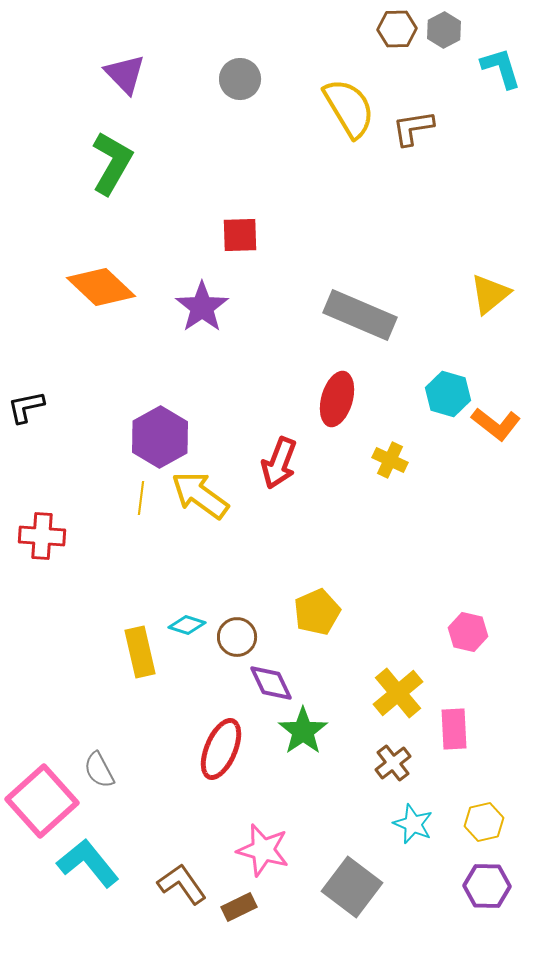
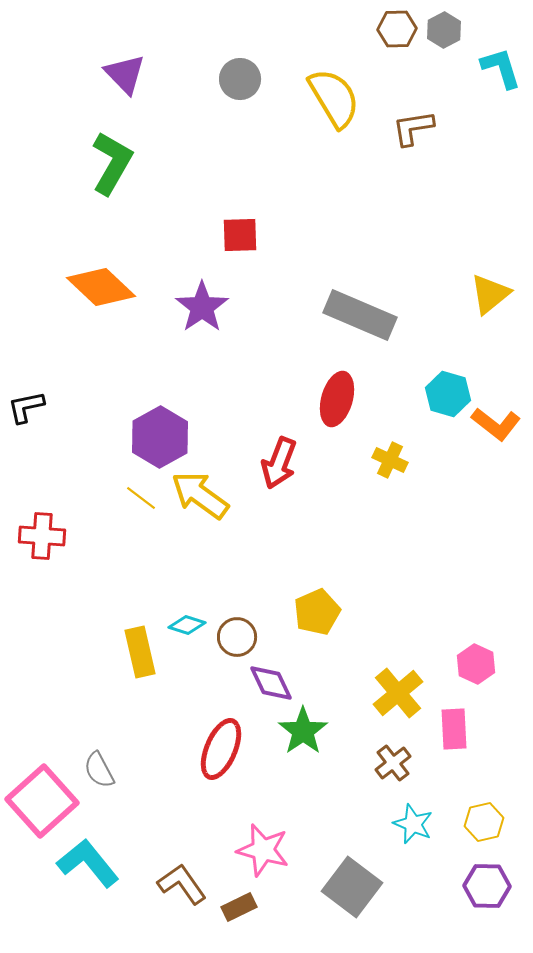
yellow semicircle at (349, 108): moved 15 px left, 10 px up
yellow line at (141, 498): rotated 60 degrees counterclockwise
pink hexagon at (468, 632): moved 8 px right, 32 px down; rotated 12 degrees clockwise
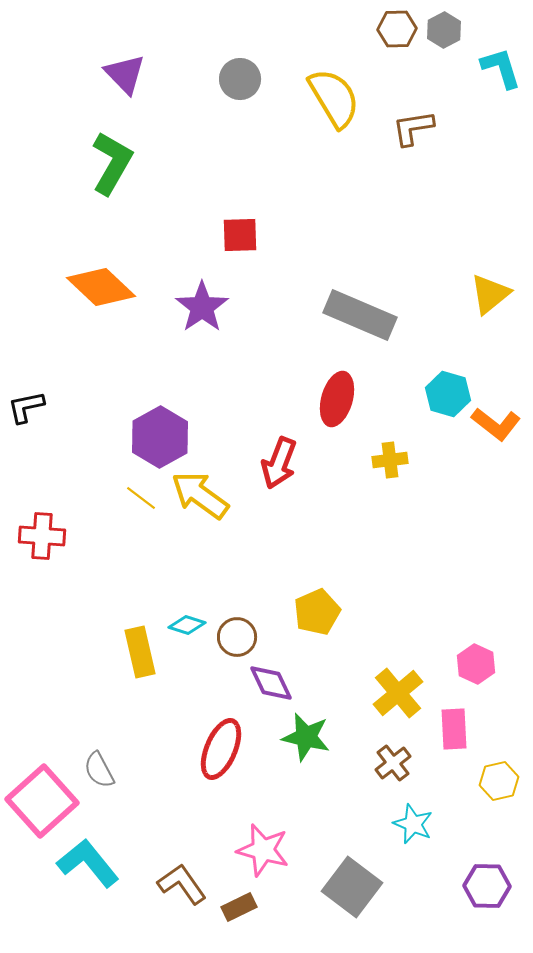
yellow cross at (390, 460): rotated 32 degrees counterclockwise
green star at (303, 731): moved 3 px right, 6 px down; rotated 24 degrees counterclockwise
yellow hexagon at (484, 822): moved 15 px right, 41 px up
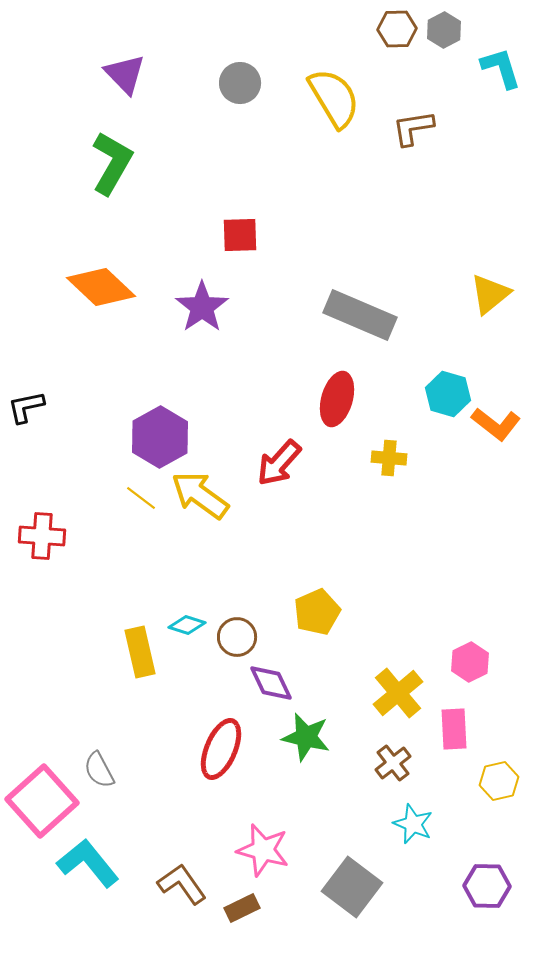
gray circle at (240, 79): moved 4 px down
yellow cross at (390, 460): moved 1 px left, 2 px up; rotated 12 degrees clockwise
red arrow at (279, 463): rotated 21 degrees clockwise
pink hexagon at (476, 664): moved 6 px left, 2 px up; rotated 9 degrees clockwise
brown rectangle at (239, 907): moved 3 px right, 1 px down
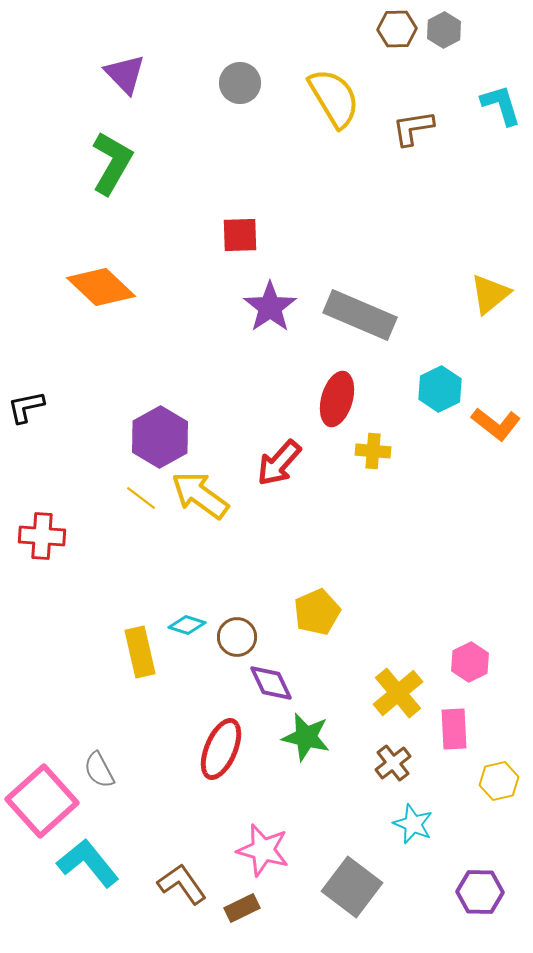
cyan L-shape at (501, 68): moved 37 px down
purple star at (202, 307): moved 68 px right
cyan hexagon at (448, 394): moved 8 px left, 5 px up; rotated 18 degrees clockwise
yellow cross at (389, 458): moved 16 px left, 7 px up
purple hexagon at (487, 886): moved 7 px left, 6 px down
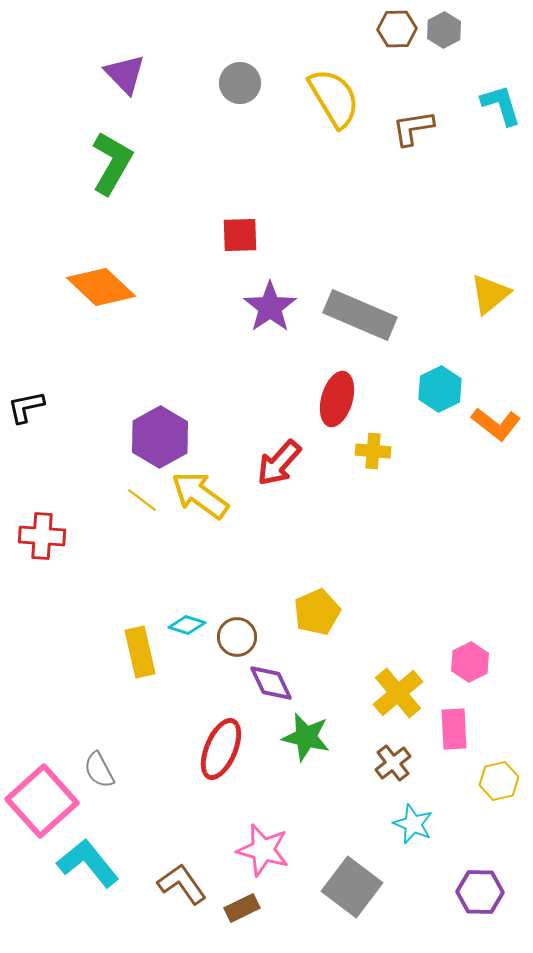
yellow line at (141, 498): moved 1 px right, 2 px down
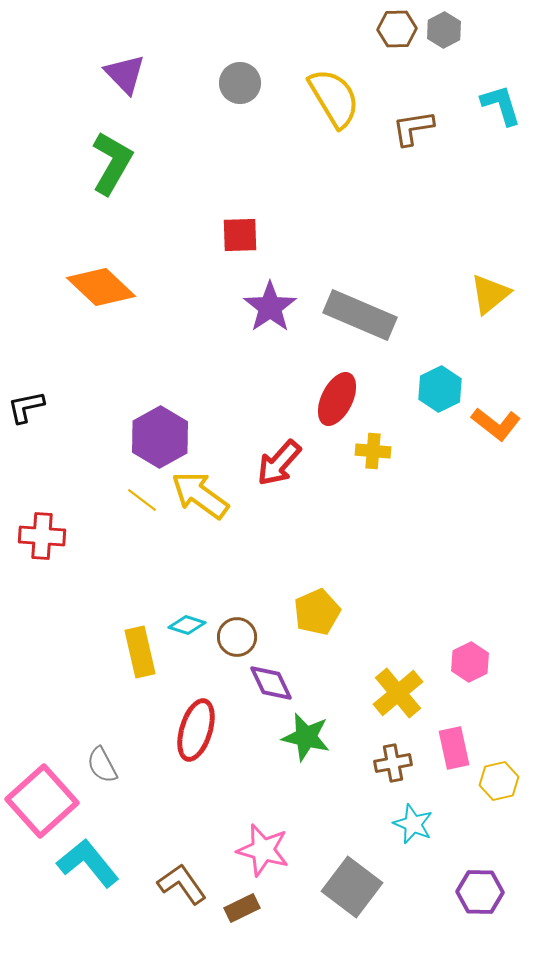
red ellipse at (337, 399): rotated 10 degrees clockwise
pink rectangle at (454, 729): moved 19 px down; rotated 9 degrees counterclockwise
red ellipse at (221, 749): moved 25 px left, 19 px up; rotated 6 degrees counterclockwise
brown cross at (393, 763): rotated 27 degrees clockwise
gray semicircle at (99, 770): moved 3 px right, 5 px up
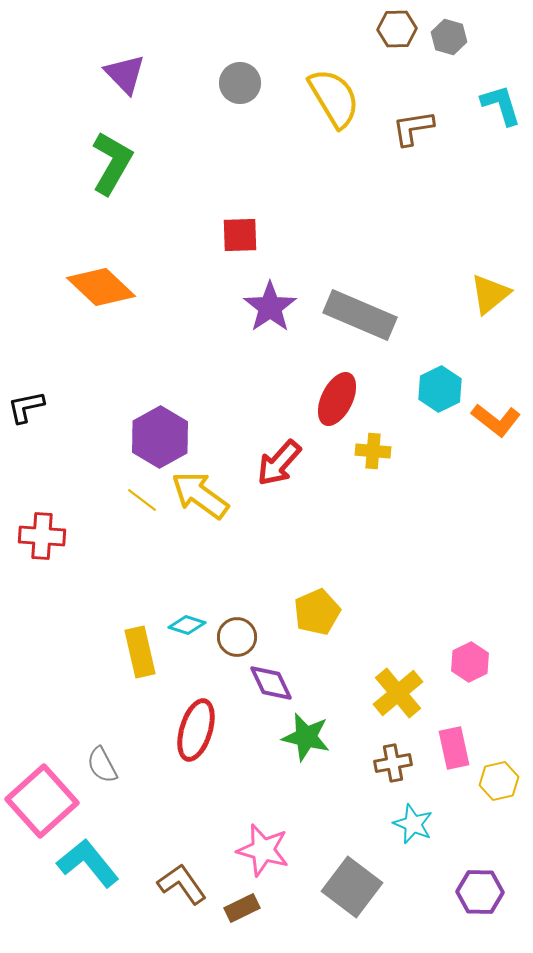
gray hexagon at (444, 30): moved 5 px right, 7 px down; rotated 16 degrees counterclockwise
orange L-shape at (496, 424): moved 4 px up
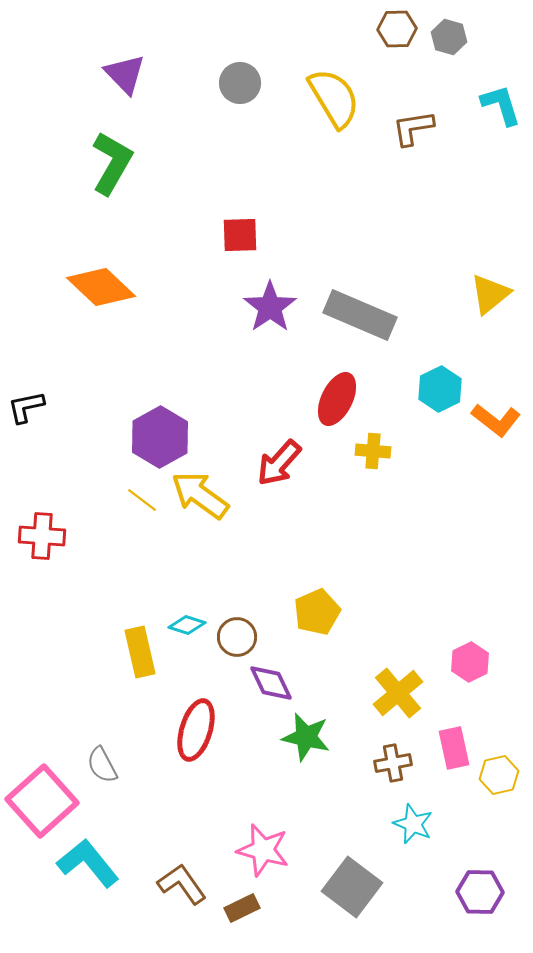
yellow hexagon at (499, 781): moved 6 px up
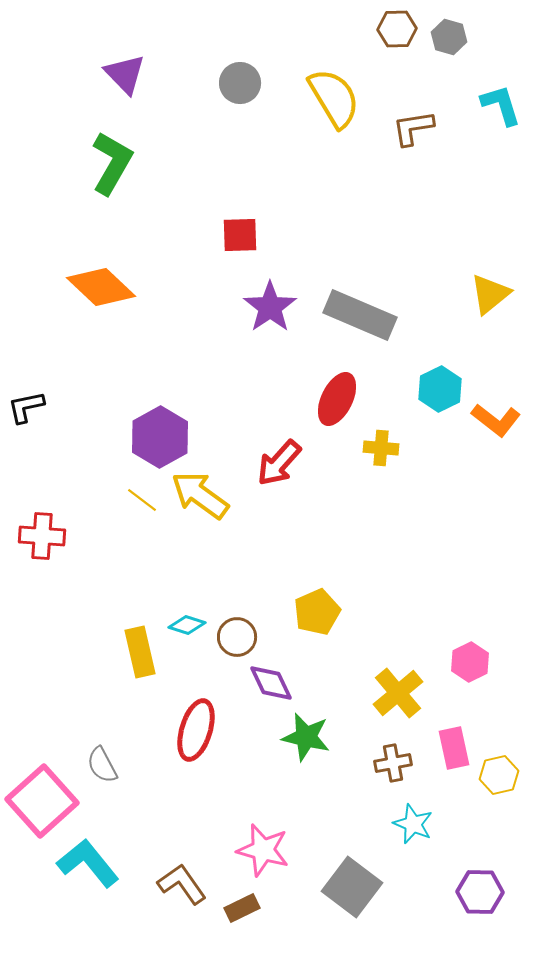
yellow cross at (373, 451): moved 8 px right, 3 px up
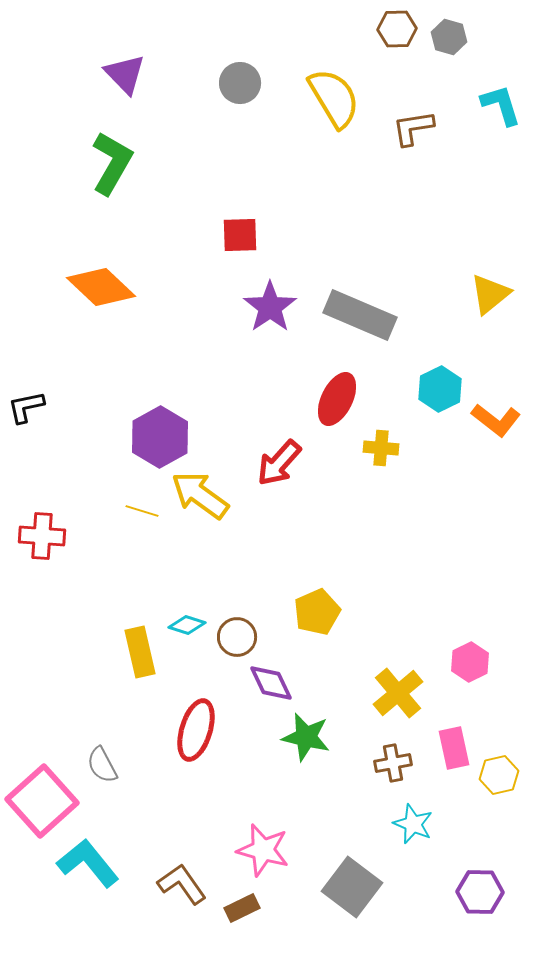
yellow line at (142, 500): moved 11 px down; rotated 20 degrees counterclockwise
